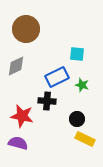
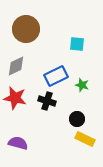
cyan square: moved 10 px up
blue rectangle: moved 1 px left, 1 px up
black cross: rotated 12 degrees clockwise
red star: moved 7 px left, 18 px up
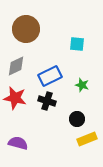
blue rectangle: moved 6 px left
yellow rectangle: moved 2 px right; rotated 48 degrees counterclockwise
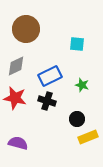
yellow rectangle: moved 1 px right, 2 px up
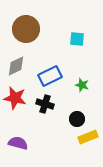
cyan square: moved 5 px up
black cross: moved 2 px left, 3 px down
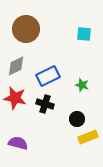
cyan square: moved 7 px right, 5 px up
blue rectangle: moved 2 px left
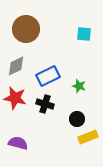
green star: moved 3 px left, 1 px down
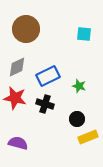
gray diamond: moved 1 px right, 1 px down
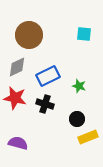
brown circle: moved 3 px right, 6 px down
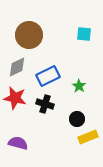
green star: rotated 16 degrees clockwise
